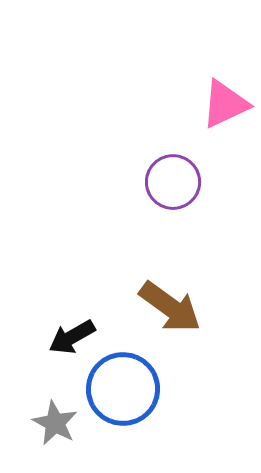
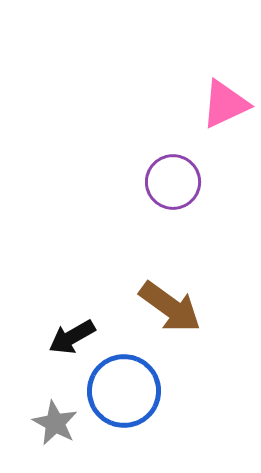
blue circle: moved 1 px right, 2 px down
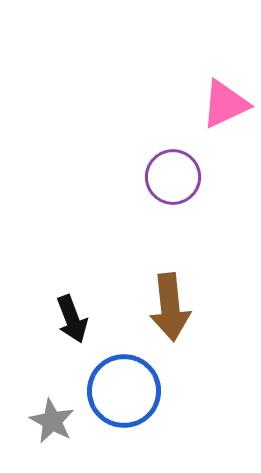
purple circle: moved 5 px up
brown arrow: rotated 48 degrees clockwise
black arrow: moved 18 px up; rotated 81 degrees counterclockwise
gray star: moved 3 px left, 2 px up
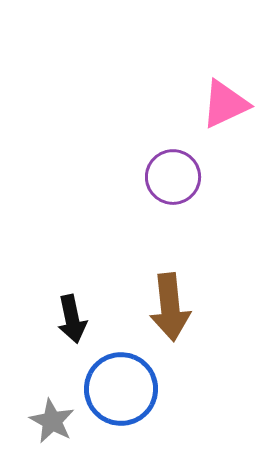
black arrow: rotated 9 degrees clockwise
blue circle: moved 3 px left, 2 px up
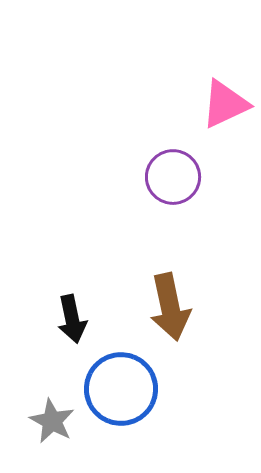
brown arrow: rotated 6 degrees counterclockwise
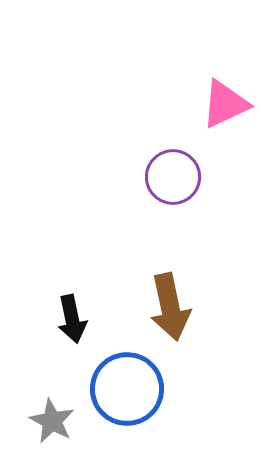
blue circle: moved 6 px right
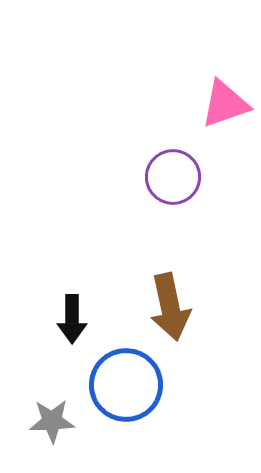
pink triangle: rotated 6 degrees clockwise
black arrow: rotated 12 degrees clockwise
blue circle: moved 1 px left, 4 px up
gray star: rotated 30 degrees counterclockwise
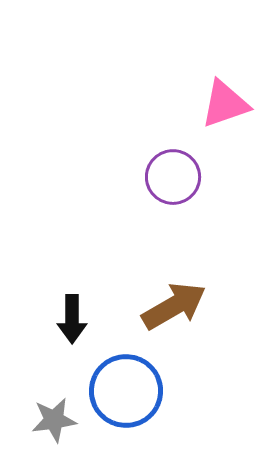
brown arrow: moved 4 px right, 1 px up; rotated 108 degrees counterclockwise
blue circle: moved 6 px down
gray star: moved 2 px right, 1 px up; rotated 6 degrees counterclockwise
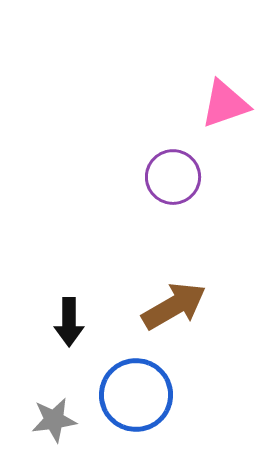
black arrow: moved 3 px left, 3 px down
blue circle: moved 10 px right, 4 px down
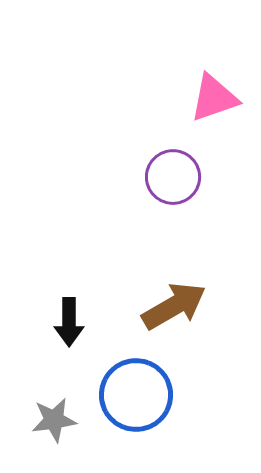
pink triangle: moved 11 px left, 6 px up
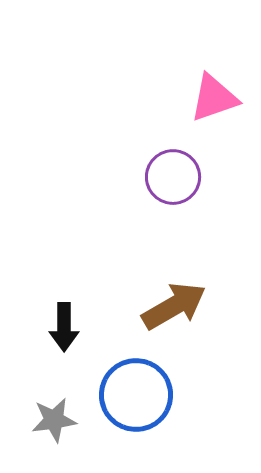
black arrow: moved 5 px left, 5 px down
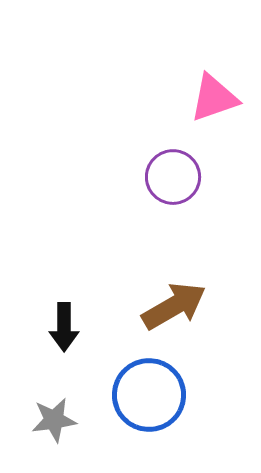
blue circle: moved 13 px right
